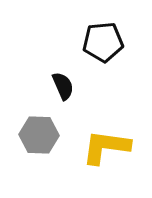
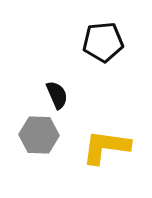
black semicircle: moved 6 px left, 9 px down
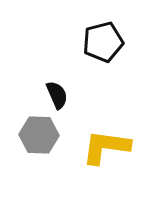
black pentagon: rotated 9 degrees counterclockwise
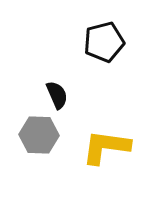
black pentagon: moved 1 px right
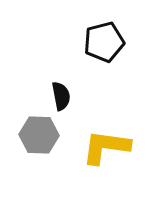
black semicircle: moved 4 px right, 1 px down; rotated 12 degrees clockwise
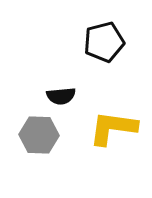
black semicircle: rotated 96 degrees clockwise
yellow L-shape: moved 7 px right, 19 px up
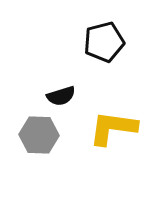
black semicircle: rotated 12 degrees counterclockwise
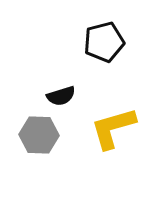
yellow L-shape: rotated 24 degrees counterclockwise
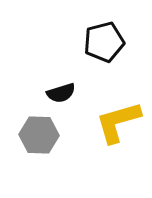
black semicircle: moved 3 px up
yellow L-shape: moved 5 px right, 6 px up
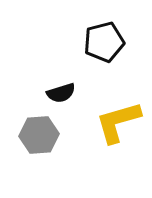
gray hexagon: rotated 6 degrees counterclockwise
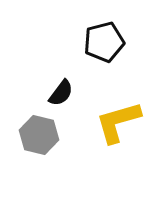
black semicircle: rotated 36 degrees counterclockwise
gray hexagon: rotated 18 degrees clockwise
